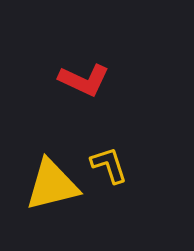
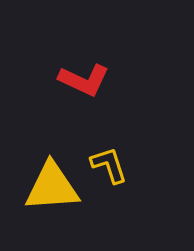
yellow triangle: moved 2 px down; rotated 10 degrees clockwise
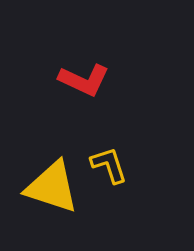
yellow triangle: rotated 22 degrees clockwise
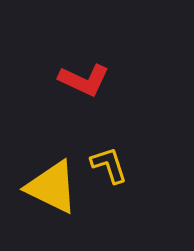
yellow triangle: rotated 8 degrees clockwise
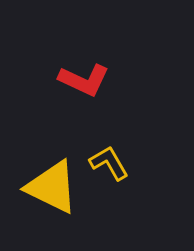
yellow L-shape: moved 2 px up; rotated 12 degrees counterclockwise
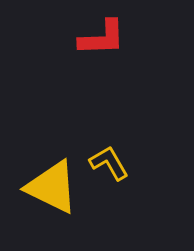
red L-shape: moved 18 px right, 42 px up; rotated 27 degrees counterclockwise
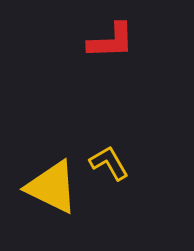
red L-shape: moved 9 px right, 3 px down
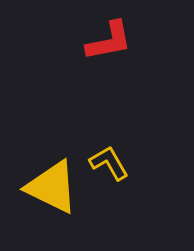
red L-shape: moved 2 px left; rotated 9 degrees counterclockwise
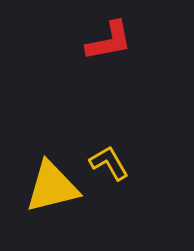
yellow triangle: rotated 40 degrees counterclockwise
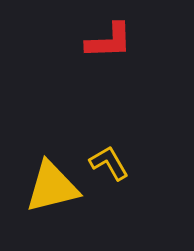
red L-shape: rotated 9 degrees clockwise
